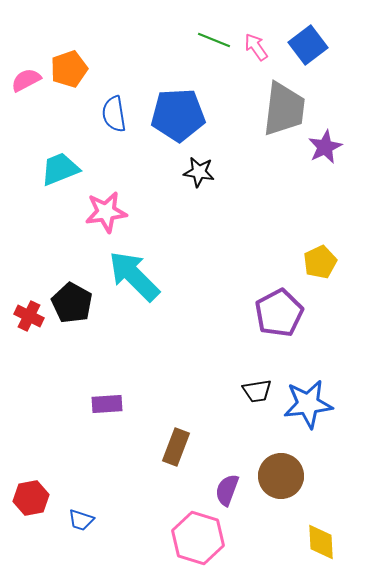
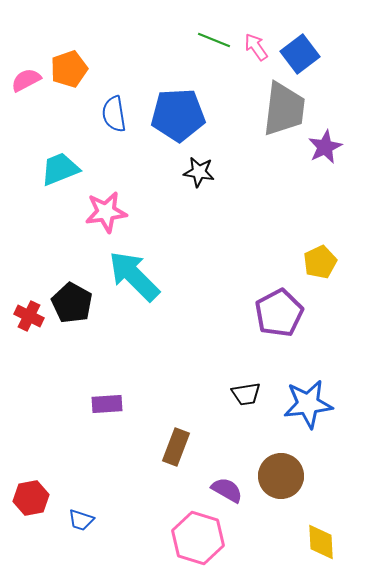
blue square: moved 8 px left, 9 px down
black trapezoid: moved 11 px left, 3 px down
purple semicircle: rotated 100 degrees clockwise
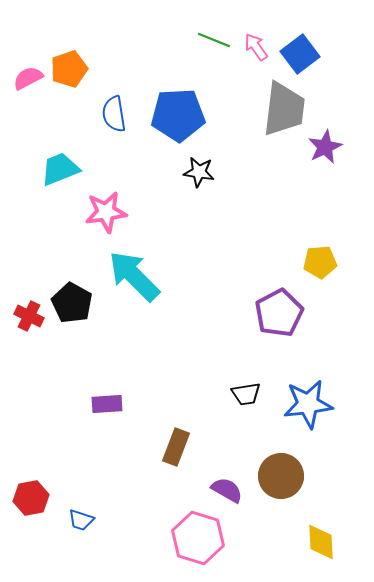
pink semicircle: moved 2 px right, 2 px up
yellow pentagon: rotated 20 degrees clockwise
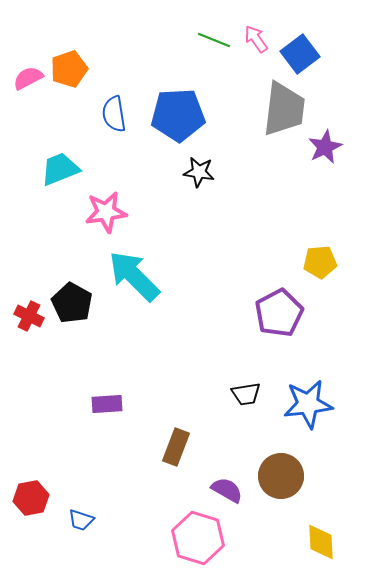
pink arrow: moved 8 px up
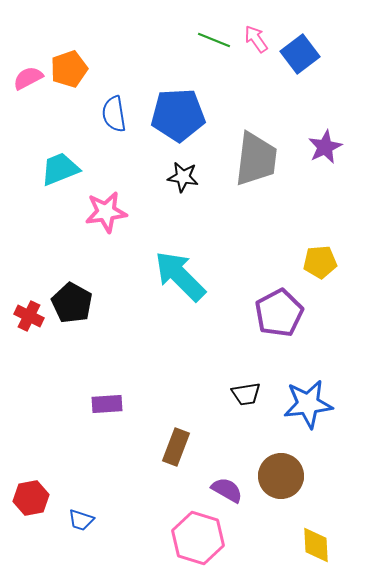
gray trapezoid: moved 28 px left, 50 px down
black star: moved 16 px left, 5 px down
cyan arrow: moved 46 px right
yellow diamond: moved 5 px left, 3 px down
